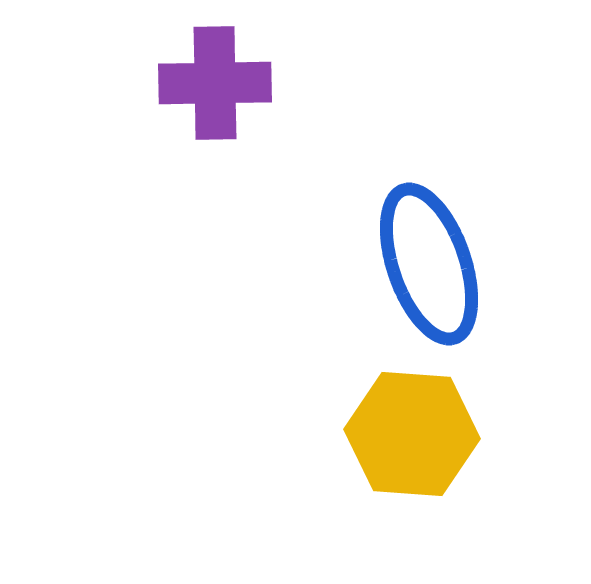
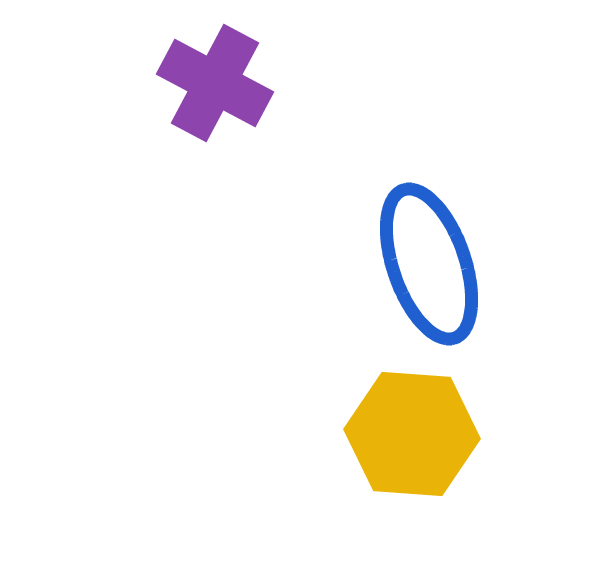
purple cross: rotated 29 degrees clockwise
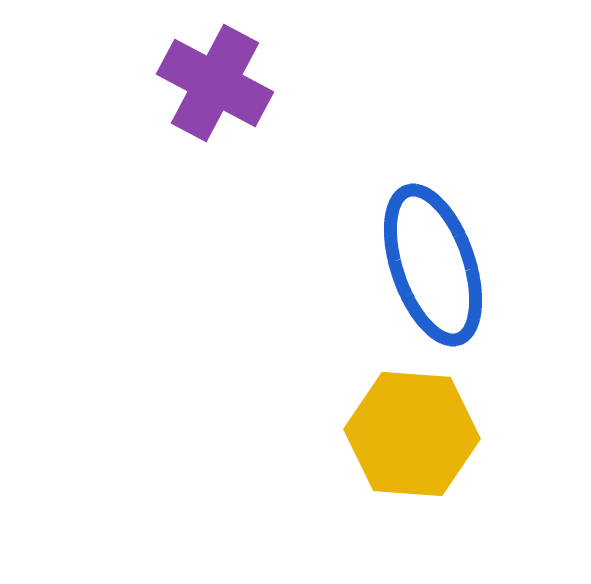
blue ellipse: moved 4 px right, 1 px down
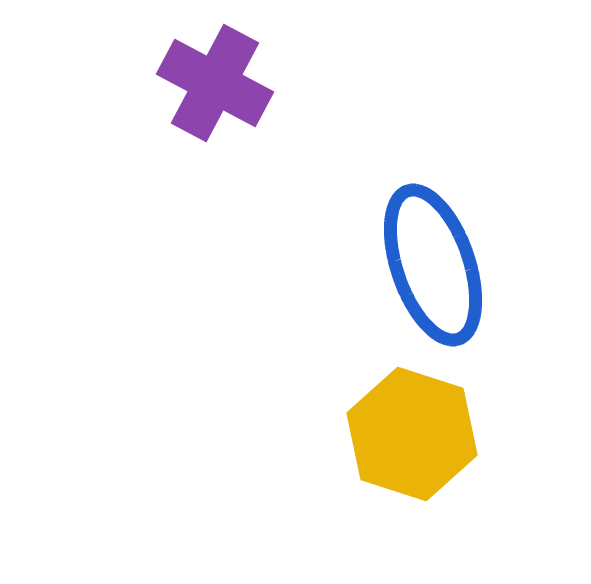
yellow hexagon: rotated 14 degrees clockwise
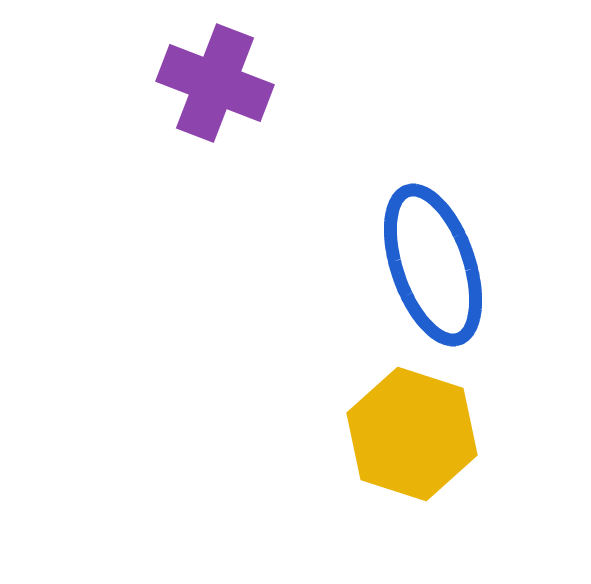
purple cross: rotated 7 degrees counterclockwise
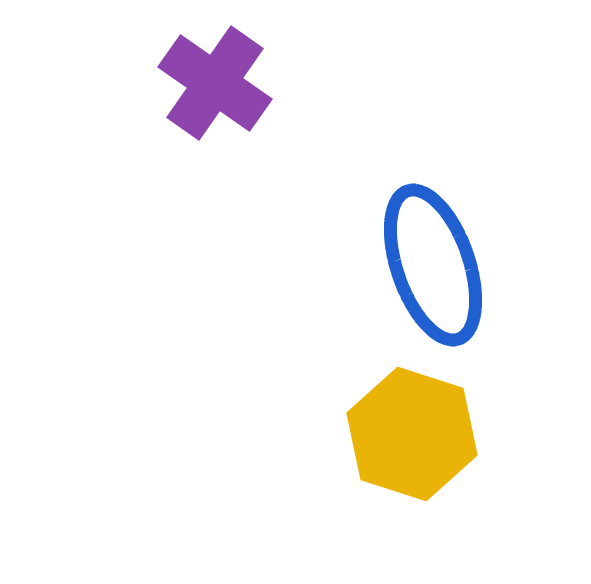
purple cross: rotated 14 degrees clockwise
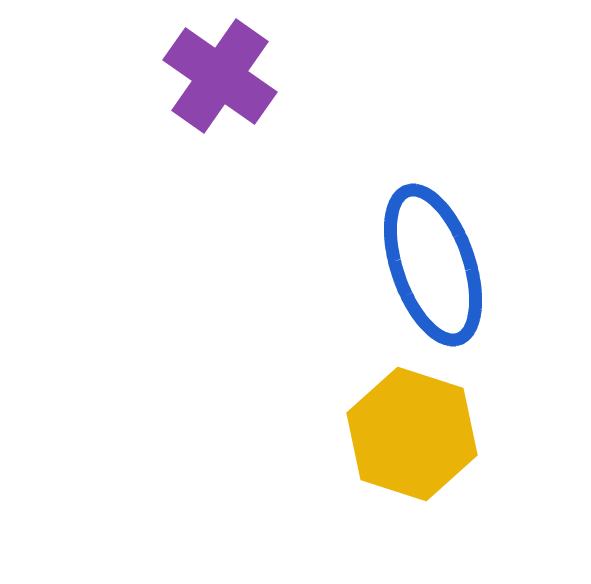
purple cross: moved 5 px right, 7 px up
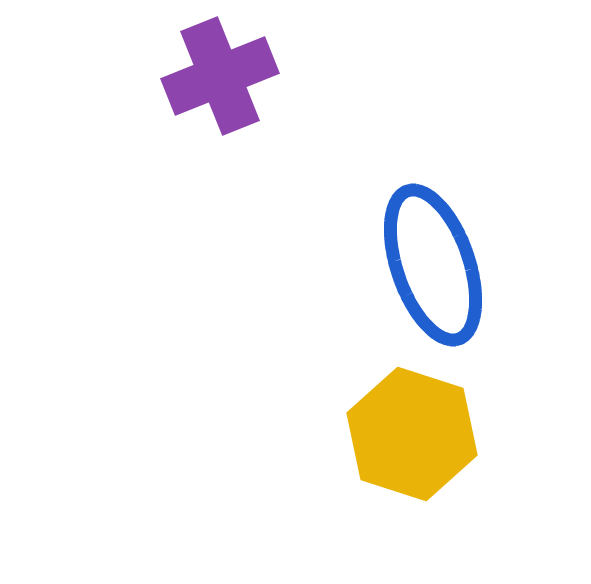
purple cross: rotated 33 degrees clockwise
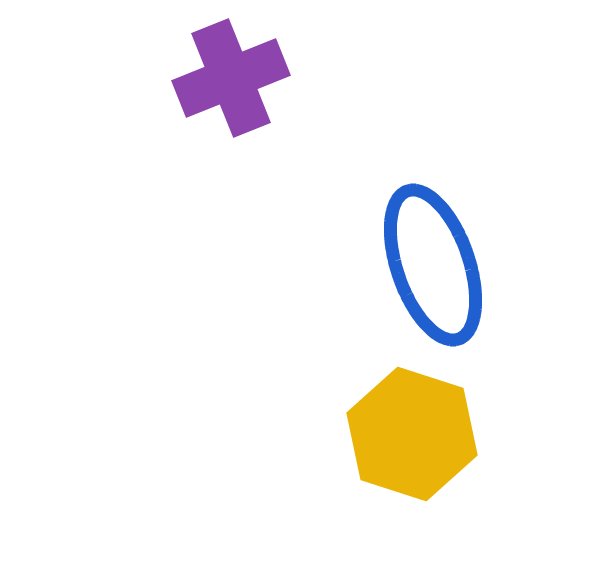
purple cross: moved 11 px right, 2 px down
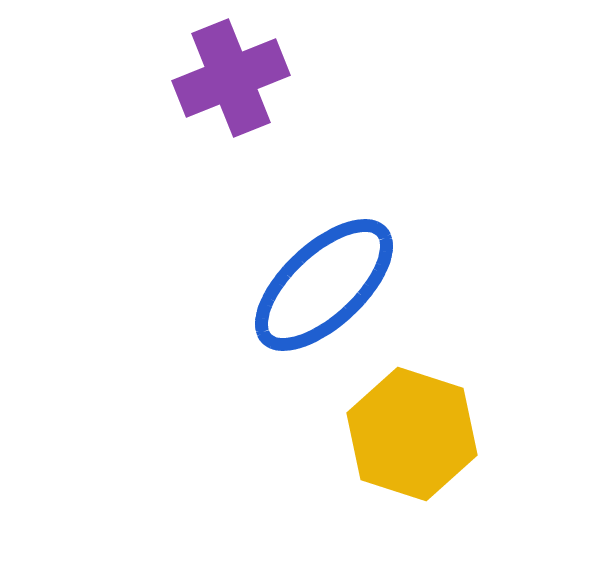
blue ellipse: moved 109 px left, 20 px down; rotated 66 degrees clockwise
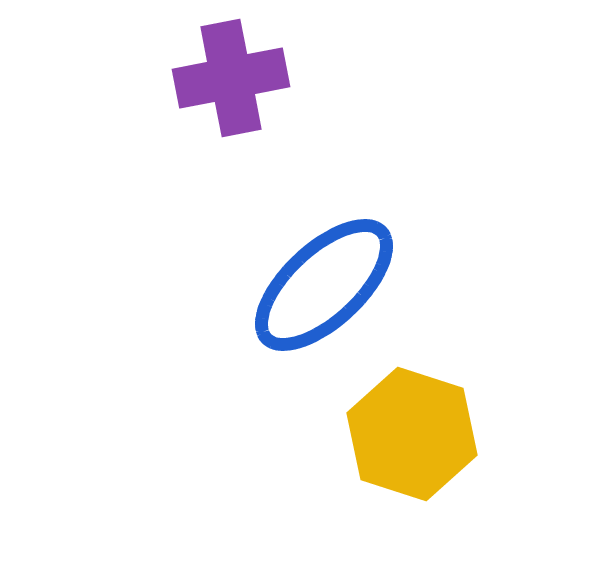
purple cross: rotated 11 degrees clockwise
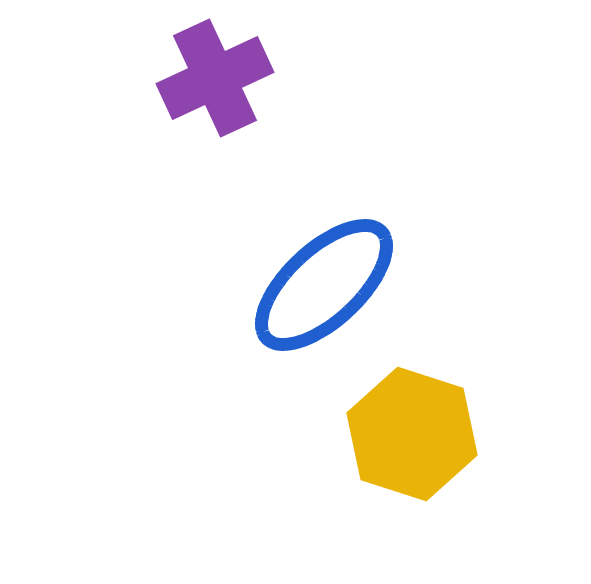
purple cross: moved 16 px left; rotated 14 degrees counterclockwise
